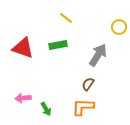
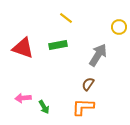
green arrow: moved 2 px left, 2 px up
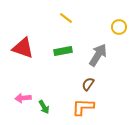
green rectangle: moved 5 px right, 6 px down
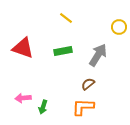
brown semicircle: rotated 16 degrees clockwise
green arrow: moved 1 px left; rotated 48 degrees clockwise
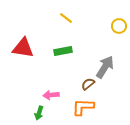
yellow circle: moved 1 px up
red triangle: rotated 10 degrees counterclockwise
gray arrow: moved 7 px right, 12 px down
pink arrow: moved 28 px right, 3 px up
green arrow: moved 4 px left, 6 px down
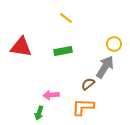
yellow circle: moved 5 px left, 18 px down
red triangle: moved 2 px left, 1 px up
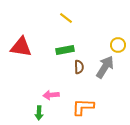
yellow circle: moved 4 px right, 1 px down
green rectangle: moved 2 px right, 1 px up
brown semicircle: moved 9 px left, 17 px up; rotated 128 degrees clockwise
green arrow: rotated 16 degrees counterclockwise
